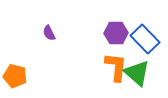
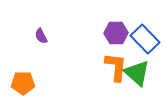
purple semicircle: moved 8 px left, 3 px down
orange pentagon: moved 8 px right, 7 px down; rotated 15 degrees counterclockwise
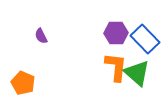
orange pentagon: rotated 25 degrees clockwise
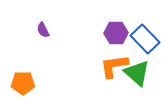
purple semicircle: moved 2 px right, 6 px up
orange L-shape: moved 2 px left, 1 px up; rotated 104 degrees counterclockwise
orange pentagon: rotated 25 degrees counterclockwise
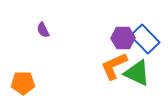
purple hexagon: moved 7 px right, 5 px down
orange L-shape: rotated 16 degrees counterclockwise
green triangle: rotated 16 degrees counterclockwise
